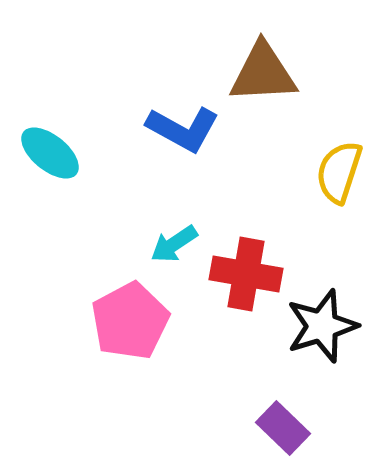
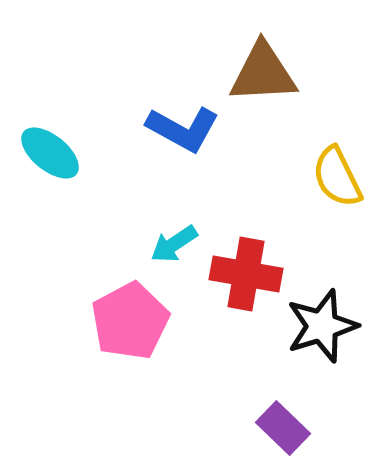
yellow semicircle: moved 2 px left, 5 px down; rotated 44 degrees counterclockwise
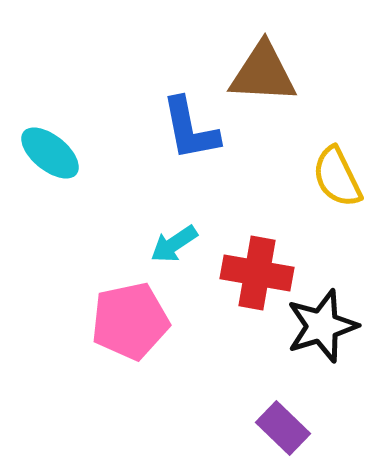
brown triangle: rotated 6 degrees clockwise
blue L-shape: moved 7 px right; rotated 50 degrees clockwise
red cross: moved 11 px right, 1 px up
pink pentagon: rotated 16 degrees clockwise
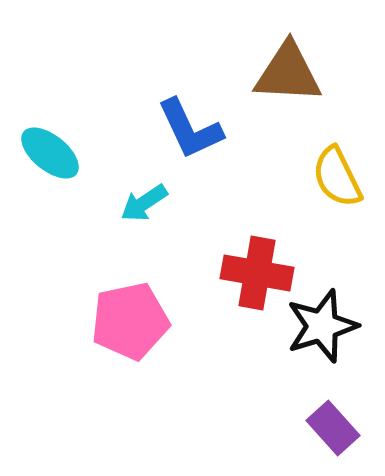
brown triangle: moved 25 px right
blue L-shape: rotated 14 degrees counterclockwise
cyan arrow: moved 30 px left, 41 px up
purple rectangle: moved 50 px right; rotated 4 degrees clockwise
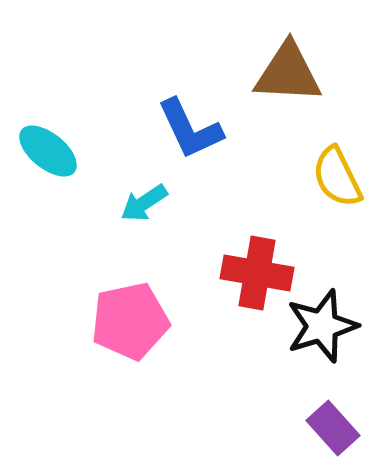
cyan ellipse: moved 2 px left, 2 px up
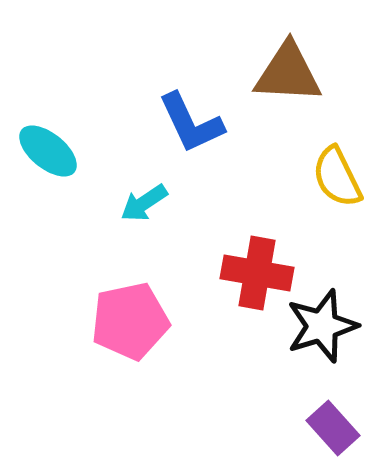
blue L-shape: moved 1 px right, 6 px up
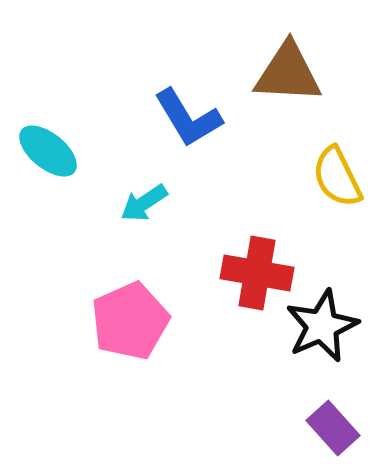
blue L-shape: moved 3 px left, 5 px up; rotated 6 degrees counterclockwise
pink pentagon: rotated 12 degrees counterclockwise
black star: rotated 6 degrees counterclockwise
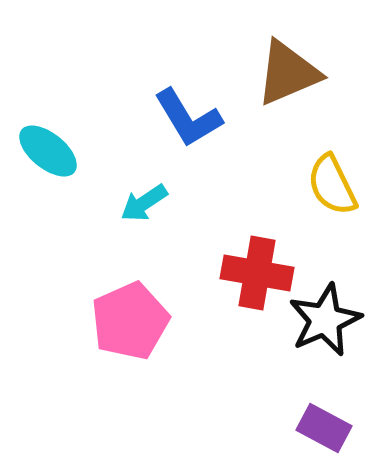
brown triangle: rotated 26 degrees counterclockwise
yellow semicircle: moved 5 px left, 8 px down
black star: moved 3 px right, 6 px up
purple rectangle: moved 9 px left; rotated 20 degrees counterclockwise
